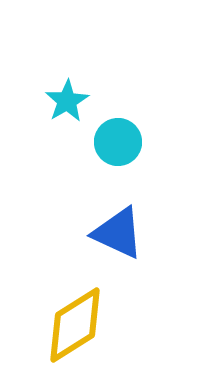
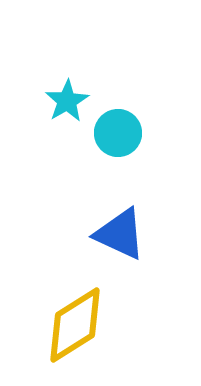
cyan circle: moved 9 px up
blue triangle: moved 2 px right, 1 px down
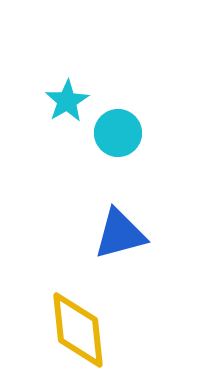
blue triangle: rotated 40 degrees counterclockwise
yellow diamond: moved 3 px right, 5 px down; rotated 64 degrees counterclockwise
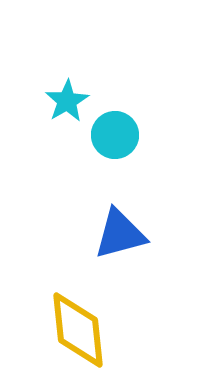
cyan circle: moved 3 px left, 2 px down
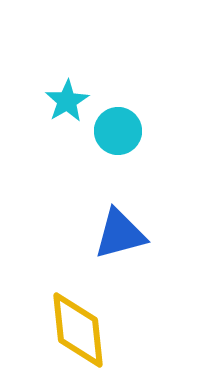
cyan circle: moved 3 px right, 4 px up
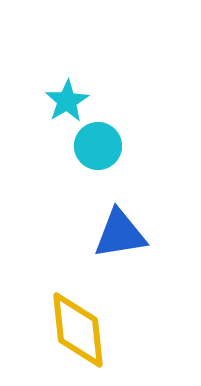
cyan circle: moved 20 px left, 15 px down
blue triangle: rotated 6 degrees clockwise
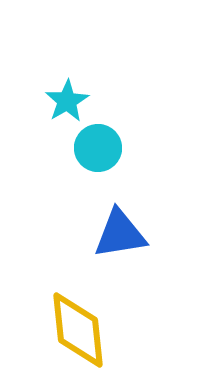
cyan circle: moved 2 px down
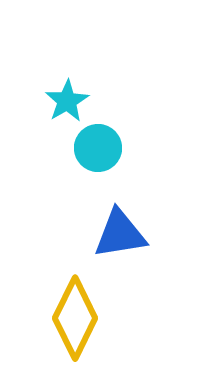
yellow diamond: moved 3 px left, 12 px up; rotated 32 degrees clockwise
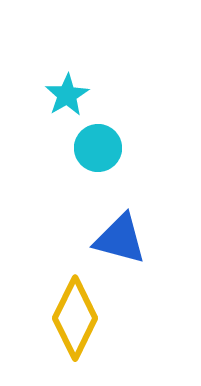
cyan star: moved 6 px up
blue triangle: moved 5 px down; rotated 24 degrees clockwise
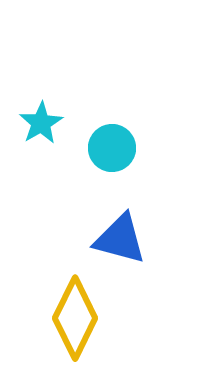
cyan star: moved 26 px left, 28 px down
cyan circle: moved 14 px right
